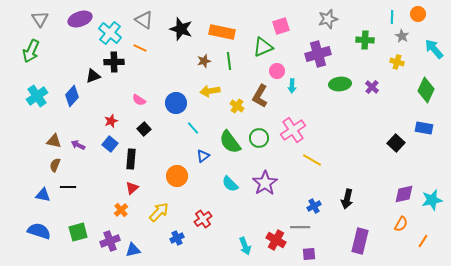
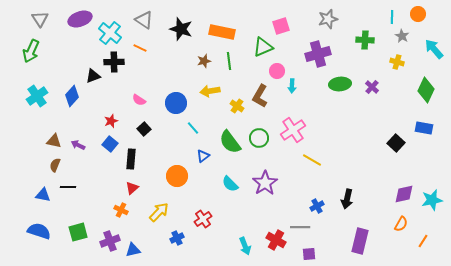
blue cross at (314, 206): moved 3 px right
orange cross at (121, 210): rotated 24 degrees counterclockwise
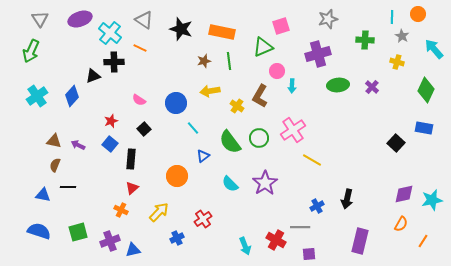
green ellipse at (340, 84): moved 2 px left, 1 px down
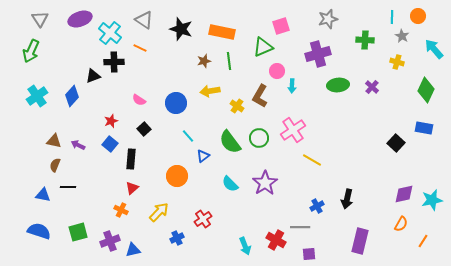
orange circle at (418, 14): moved 2 px down
cyan line at (193, 128): moved 5 px left, 8 px down
